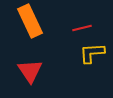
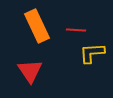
orange rectangle: moved 7 px right, 5 px down
red line: moved 6 px left, 2 px down; rotated 18 degrees clockwise
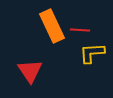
orange rectangle: moved 15 px right
red line: moved 4 px right
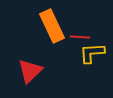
red line: moved 7 px down
red triangle: rotated 20 degrees clockwise
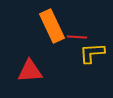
red line: moved 3 px left
red triangle: rotated 40 degrees clockwise
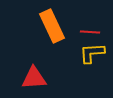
red line: moved 13 px right, 5 px up
red triangle: moved 4 px right, 7 px down
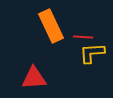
orange rectangle: moved 1 px left
red line: moved 7 px left, 5 px down
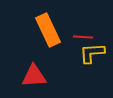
orange rectangle: moved 3 px left, 4 px down
red triangle: moved 2 px up
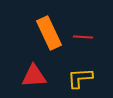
orange rectangle: moved 1 px right, 3 px down
yellow L-shape: moved 12 px left, 25 px down
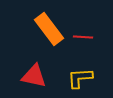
orange rectangle: moved 4 px up; rotated 12 degrees counterclockwise
red triangle: rotated 16 degrees clockwise
